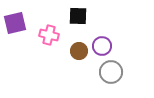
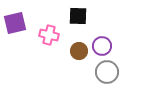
gray circle: moved 4 px left
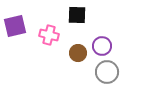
black square: moved 1 px left, 1 px up
purple square: moved 3 px down
brown circle: moved 1 px left, 2 px down
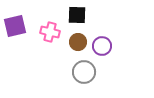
pink cross: moved 1 px right, 3 px up
brown circle: moved 11 px up
gray circle: moved 23 px left
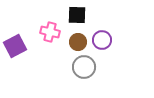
purple square: moved 20 px down; rotated 15 degrees counterclockwise
purple circle: moved 6 px up
gray circle: moved 5 px up
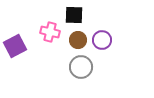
black square: moved 3 px left
brown circle: moved 2 px up
gray circle: moved 3 px left
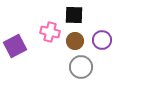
brown circle: moved 3 px left, 1 px down
